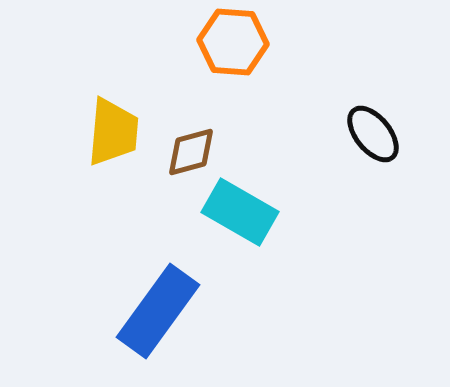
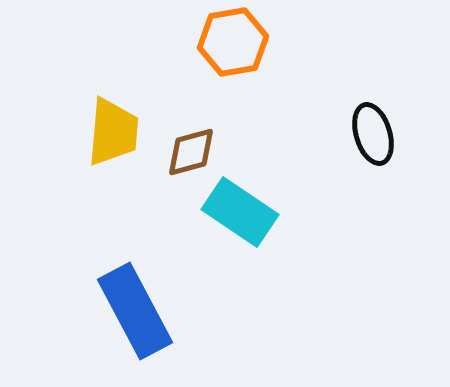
orange hexagon: rotated 14 degrees counterclockwise
black ellipse: rotated 22 degrees clockwise
cyan rectangle: rotated 4 degrees clockwise
blue rectangle: moved 23 px left; rotated 64 degrees counterclockwise
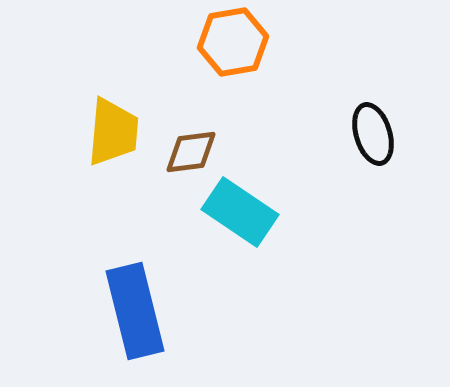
brown diamond: rotated 8 degrees clockwise
blue rectangle: rotated 14 degrees clockwise
